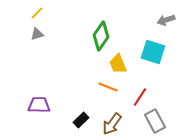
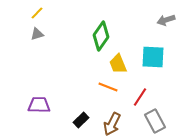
cyan square: moved 5 px down; rotated 15 degrees counterclockwise
brown arrow: rotated 10 degrees counterclockwise
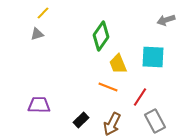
yellow line: moved 6 px right
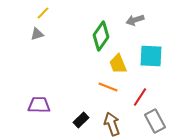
gray arrow: moved 31 px left
cyan square: moved 2 px left, 1 px up
brown arrow: rotated 135 degrees clockwise
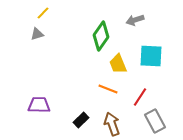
orange line: moved 2 px down
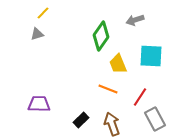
purple trapezoid: moved 1 px up
gray rectangle: moved 2 px up
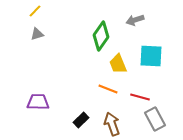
yellow line: moved 8 px left, 2 px up
red line: rotated 72 degrees clockwise
purple trapezoid: moved 1 px left, 2 px up
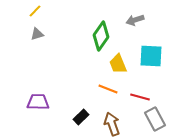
black rectangle: moved 3 px up
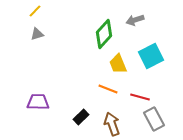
green diamond: moved 3 px right, 2 px up; rotated 8 degrees clockwise
cyan square: rotated 30 degrees counterclockwise
gray rectangle: moved 1 px left
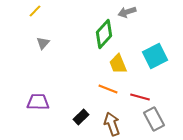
gray arrow: moved 8 px left, 8 px up
gray triangle: moved 6 px right, 9 px down; rotated 32 degrees counterclockwise
cyan square: moved 4 px right
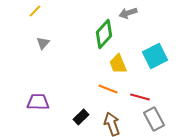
gray arrow: moved 1 px right, 1 px down
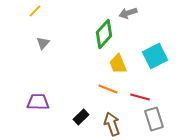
gray rectangle: rotated 10 degrees clockwise
